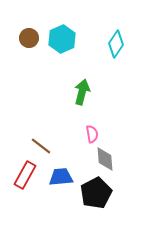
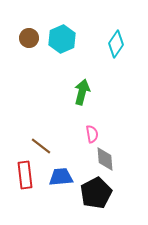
red rectangle: rotated 36 degrees counterclockwise
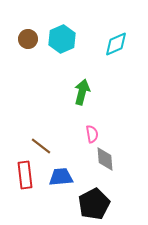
brown circle: moved 1 px left, 1 px down
cyan diamond: rotated 32 degrees clockwise
black pentagon: moved 2 px left, 11 px down
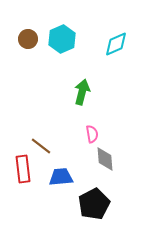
red rectangle: moved 2 px left, 6 px up
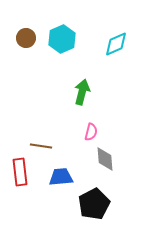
brown circle: moved 2 px left, 1 px up
pink semicircle: moved 1 px left, 2 px up; rotated 24 degrees clockwise
brown line: rotated 30 degrees counterclockwise
red rectangle: moved 3 px left, 3 px down
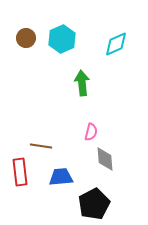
green arrow: moved 9 px up; rotated 20 degrees counterclockwise
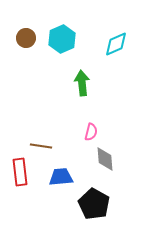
black pentagon: rotated 16 degrees counterclockwise
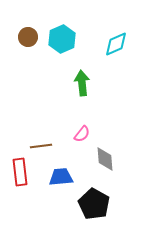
brown circle: moved 2 px right, 1 px up
pink semicircle: moved 9 px left, 2 px down; rotated 24 degrees clockwise
brown line: rotated 15 degrees counterclockwise
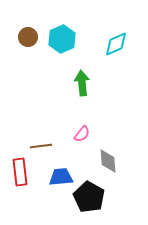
gray diamond: moved 3 px right, 2 px down
black pentagon: moved 5 px left, 7 px up
